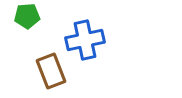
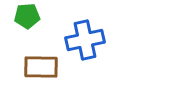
brown rectangle: moved 10 px left, 4 px up; rotated 68 degrees counterclockwise
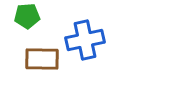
brown rectangle: moved 1 px right, 8 px up
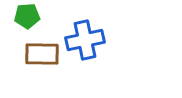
brown rectangle: moved 5 px up
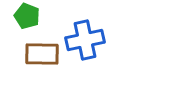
green pentagon: rotated 25 degrees clockwise
